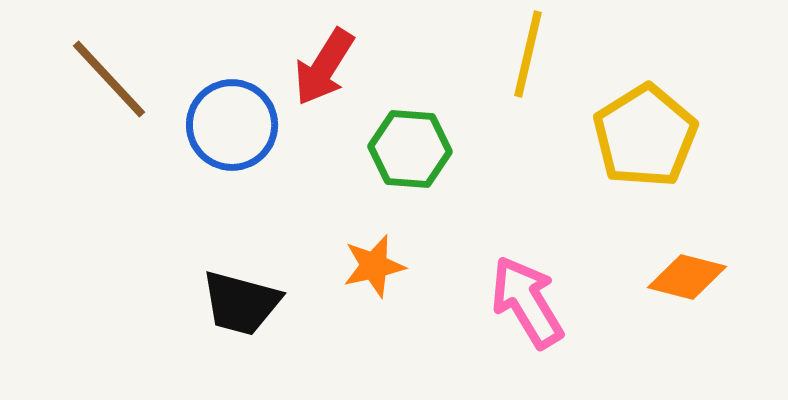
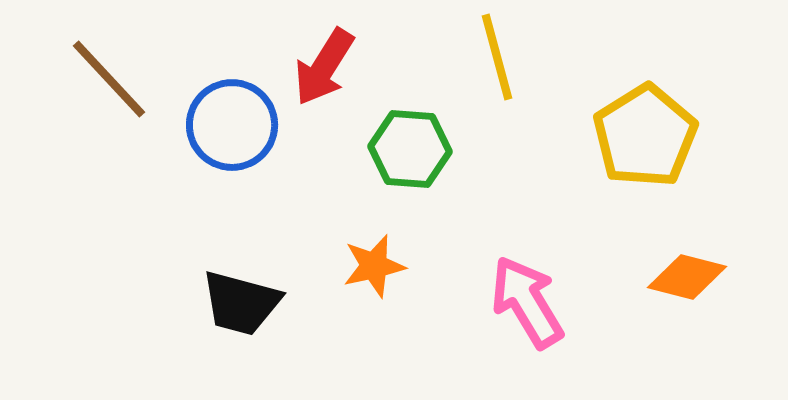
yellow line: moved 31 px left, 3 px down; rotated 28 degrees counterclockwise
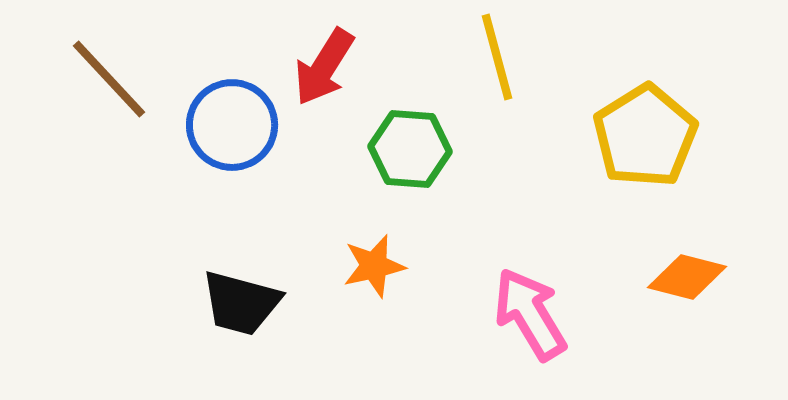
pink arrow: moved 3 px right, 12 px down
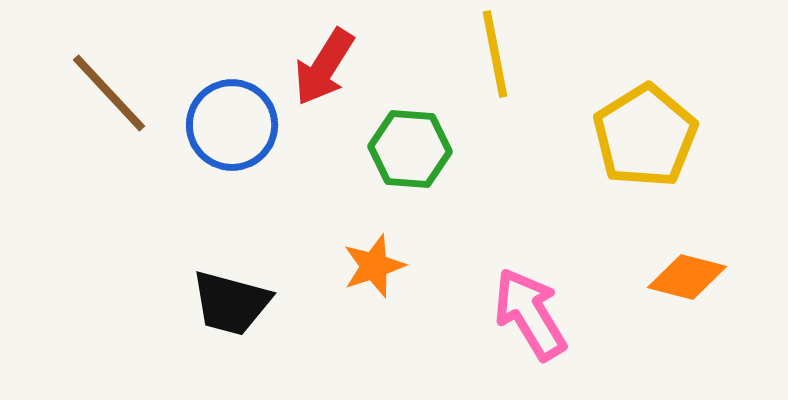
yellow line: moved 2 px left, 3 px up; rotated 4 degrees clockwise
brown line: moved 14 px down
orange star: rotated 6 degrees counterclockwise
black trapezoid: moved 10 px left
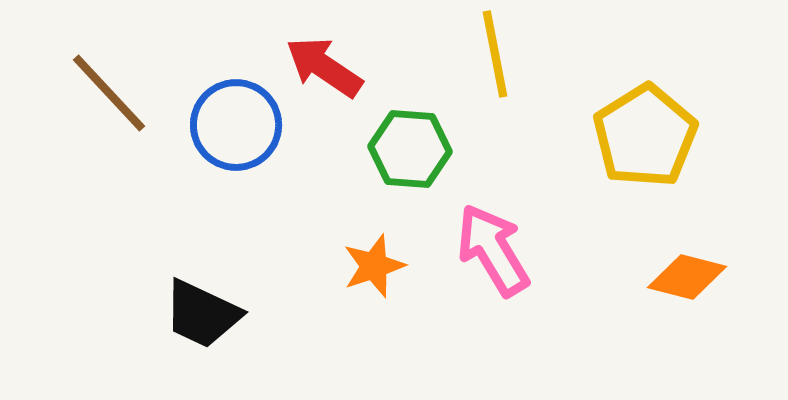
red arrow: rotated 92 degrees clockwise
blue circle: moved 4 px right
black trapezoid: moved 29 px left, 11 px down; rotated 10 degrees clockwise
pink arrow: moved 37 px left, 64 px up
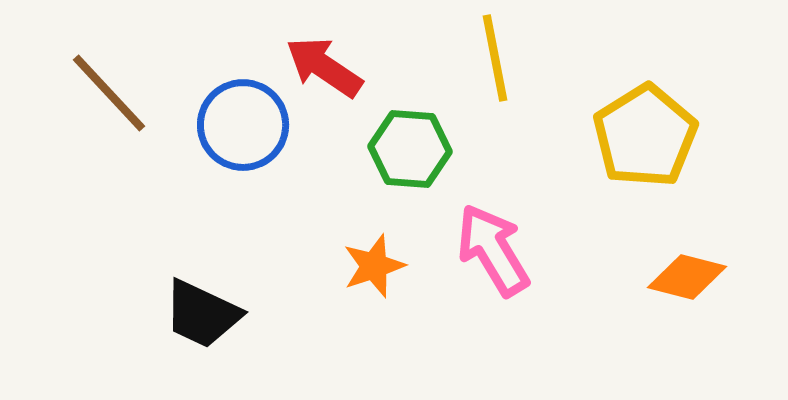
yellow line: moved 4 px down
blue circle: moved 7 px right
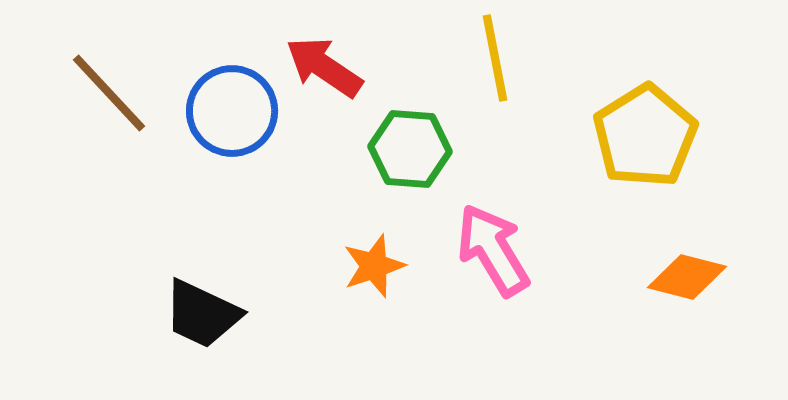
blue circle: moved 11 px left, 14 px up
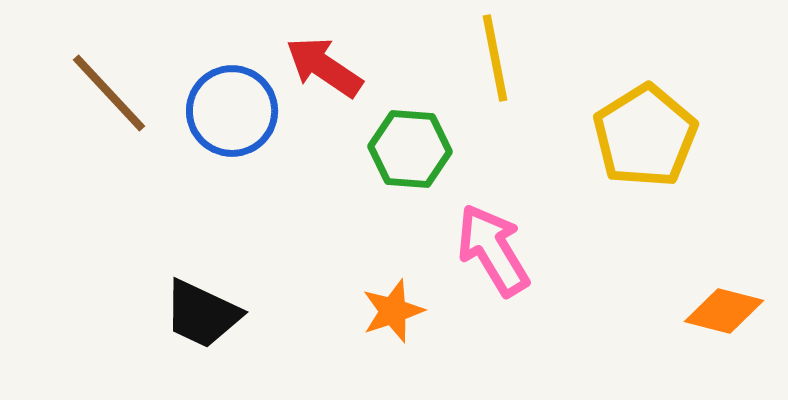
orange star: moved 19 px right, 45 px down
orange diamond: moved 37 px right, 34 px down
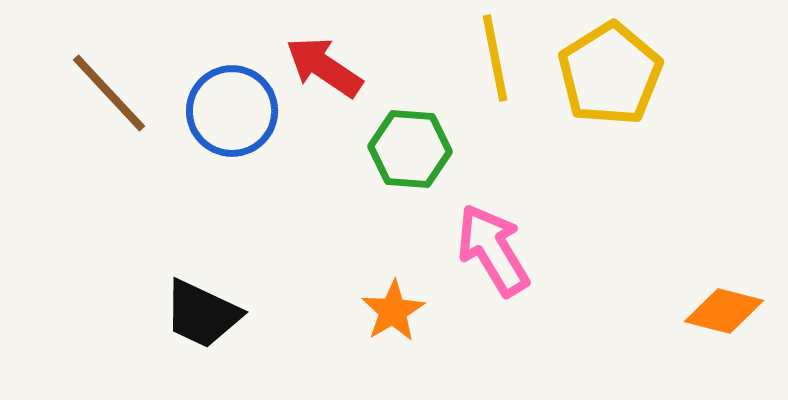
yellow pentagon: moved 35 px left, 62 px up
orange star: rotated 12 degrees counterclockwise
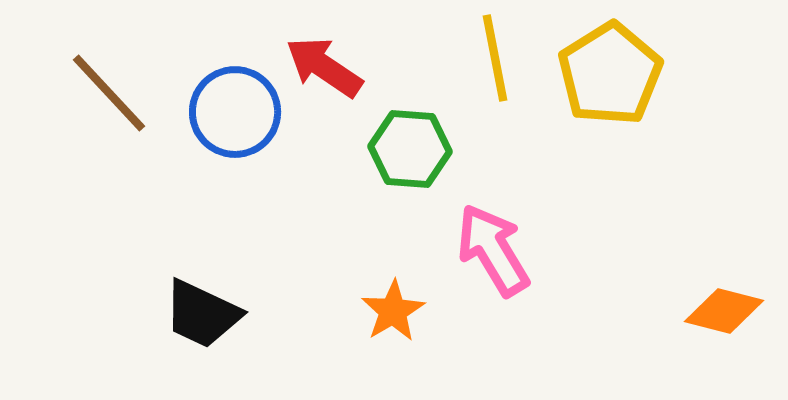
blue circle: moved 3 px right, 1 px down
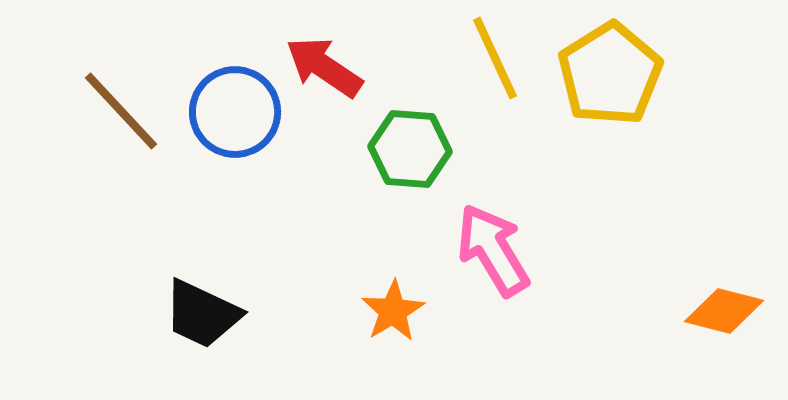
yellow line: rotated 14 degrees counterclockwise
brown line: moved 12 px right, 18 px down
